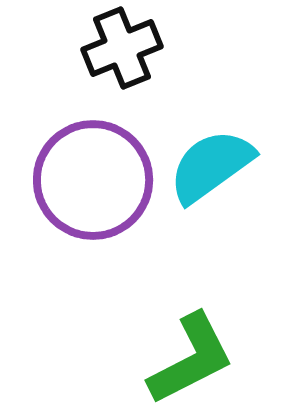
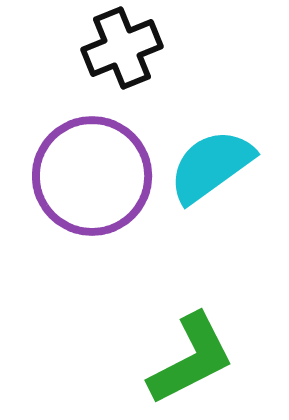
purple circle: moved 1 px left, 4 px up
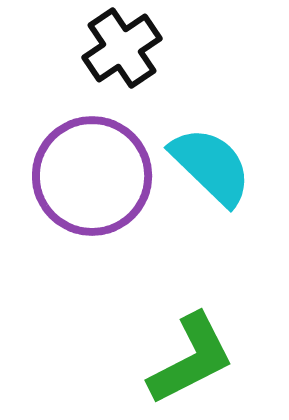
black cross: rotated 12 degrees counterclockwise
cyan semicircle: rotated 80 degrees clockwise
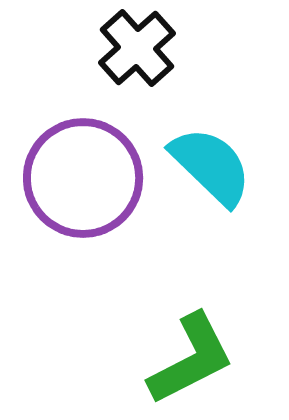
black cross: moved 15 px right; rotated 8 degrees counterclockwise
purple circle: moved 9 px left, 2 px down
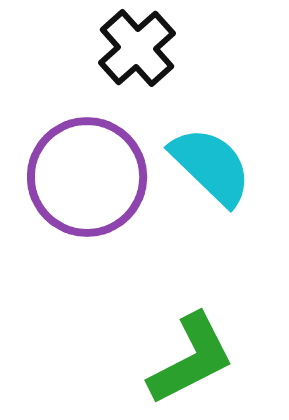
purple circle: moved 4 px right, 1 px up
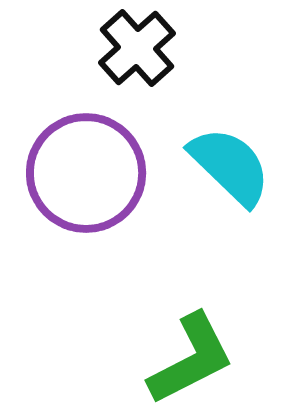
cyan semicircle: moved 19 px right
purple circle: moved 1 px left, 4 px up
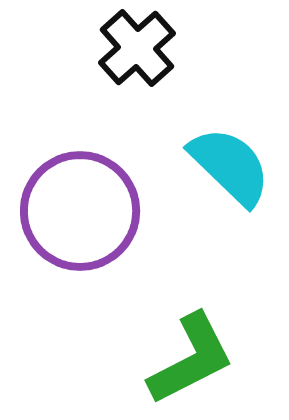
purple circle: moved 6 px left, 38 px down
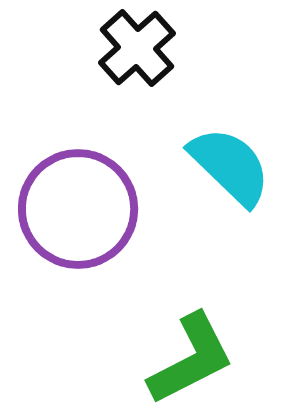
purple circle: moved 2 px left, 2 px up
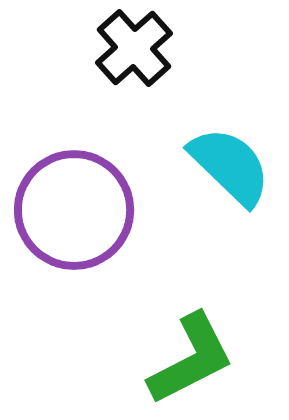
black cross: moved 3 px left
purple circle: moved 4 px left, 1 px down
